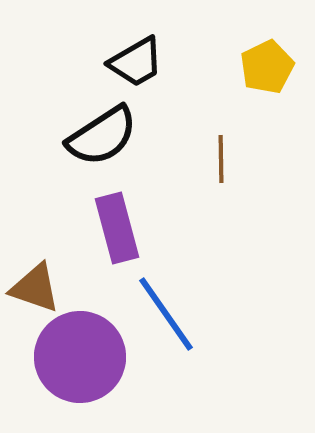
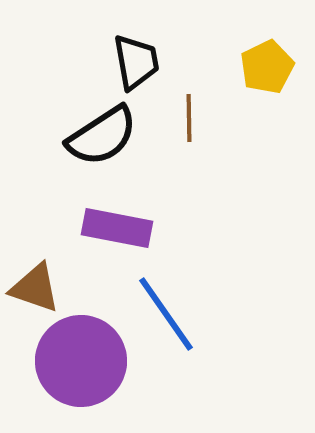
black trapezoid: rotated 70 degrees counterclockwise
brown line: moved 32 px left, 41 px up
purple rectangle: rotated 64 degrees counterclockwise
purple circle: moved 1 px right, 4 px down
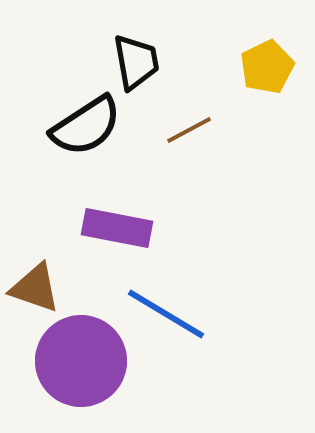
brown line: moved 12 px down; rotated 63 degrees clockwise
black semicircle: moved 16 px left, 10 px up
blue line: rotated 24 degrees counterclockwise
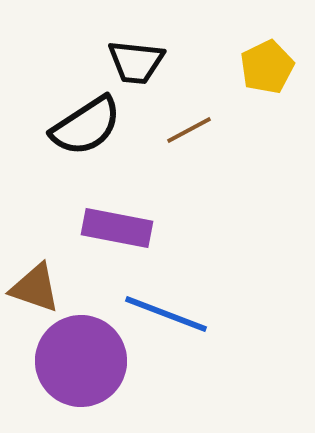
black trapezoid: rotated 106 degrees clockwise
blue line: rotated 10 degrees counterclockwise
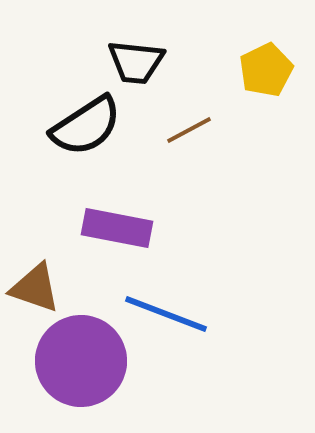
yellow pentagon: moved 1 px left, 3 px down
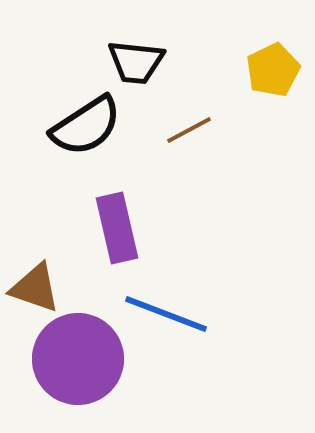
yellow pentagon: moved 7 px right
purple rectangle: rotated 66 degrees clockwise
purple circle: moved 3 px left, 2 px up
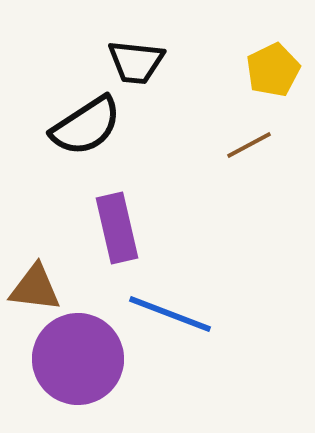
brown line: moved 60 px right, 15 px down
brown triangle: rotated 12 degrees counterclockwise
blue line: moved 4 px right
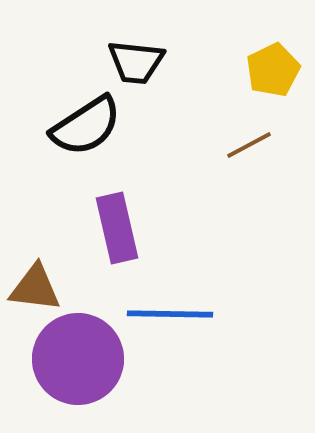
blue line: rotated 20 degrees counterclockwise
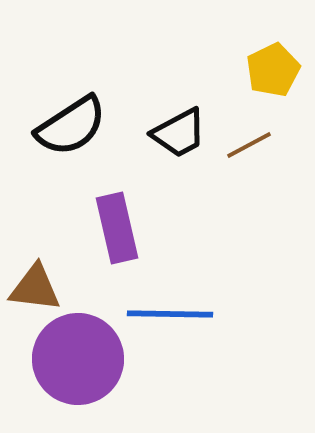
black trapezoid: moved 43 px right, 71 px down; rotated 34 degrees counterclockwise
black semicircle: moved 15 px left
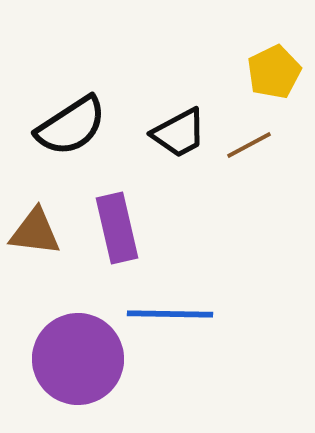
yellow pentagon: moved 1 px right, 2 px down
brown triangle: moved 56 px up
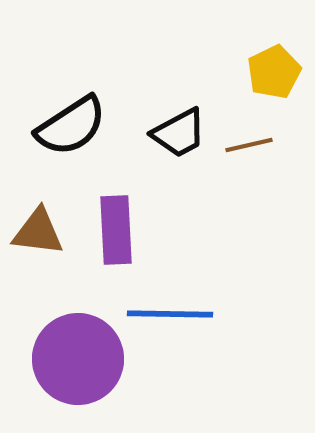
brown line: rotated 15 degrees clockwise
purple rectangle: moved 1 px left, 2 px down; rotated 10 degrees clockwise
brown triangle: moved 3 px right
